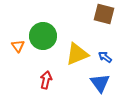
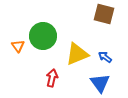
red arrow: moved 6 px right, 2 px up
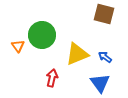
green circle: moved 1 px left, 1 px up
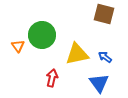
yellow triangle: rotated 10 degrees clockwise
blue triangle: moved 1 px left
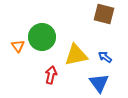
green circle: moved 2 px down
yellow triangle: moved 1 px left, 1 px down
red arrow: moved 1 px left, 3 px up
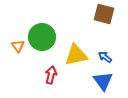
blue triangle: moved 4 px right, 2 px up
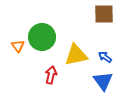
brown square: rotated 15 degrees counterclockwise
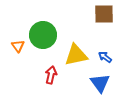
green circle: moved 1 px right, 2 px up
blue triangle: moved 3 px left, 2 px down
